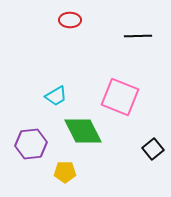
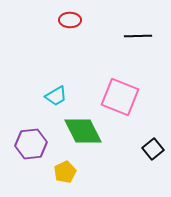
yellow pentagon: rotated 25 degrees counterclockwise
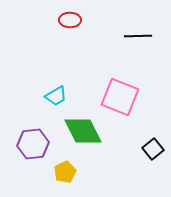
purple hexagon: moved 2 px right
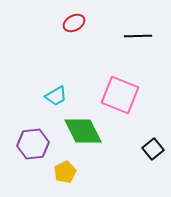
red ellipse: moved 4 px right, 3 px down; rotated 30 degrees counterclockwise
pink square: moved 2 px up
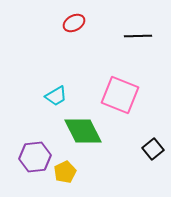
purple hexagon: moved 2 px right, 13 px down
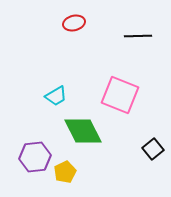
red ellipse: rotated 15 degrees clockwise
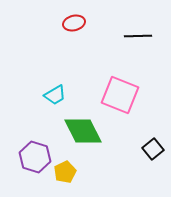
cyan trapezoid: moved 1 px left, 1 px up
purple hexagon: rotated 24 degrees clockwise
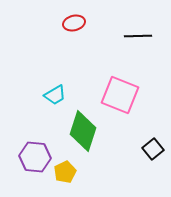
green diamond: rotated 45 degrees clockwise
purple hexagon: rotated 12 degrees counterclockwise
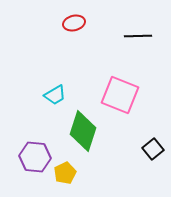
yellow pentagon: moved 1 px down
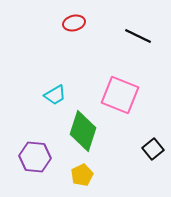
black line: rotated 28 degrees clockwise
yellow pentagon: moved 17 px right, 2 px down
